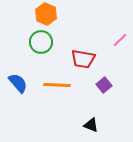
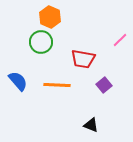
orange hexagon: moved 4 px right, 3 px down
blue semicircle: moved 2 px up
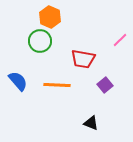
green circle: moved 1 px left, 1 px up
purple square: moved 1 px right
black triangle: moved 2 px up
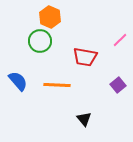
red trapezoid: moved 2 px right, 2 px up
purple square: moved 13 px right
black triangle: moved 7 px left, 4 px up; rotated 28 degrees clockwise
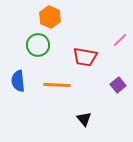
green circle: moved 2 px left, 4 px down
blue semicircle: rotated 145 degrees counterclockwise
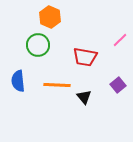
black triangle: moved 22 px up
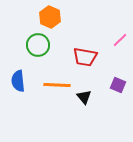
purple square: rotated 28 degrees counterclockwise
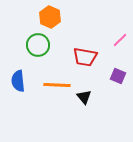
purple square: moved 9 px up
